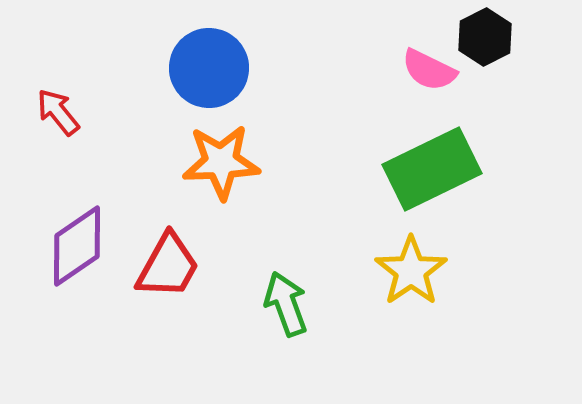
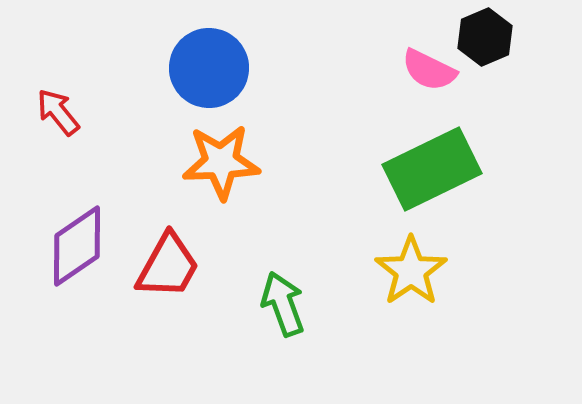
black hexagon: rotated 4 degrees clockwise
green arrow: moved 3 px left
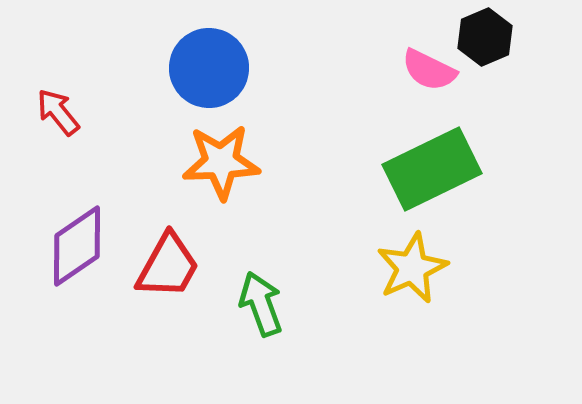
yellow star: moved 1 px right, 3 px up; rotated 10 degrees clockwise
green arrow: moved 22 px left
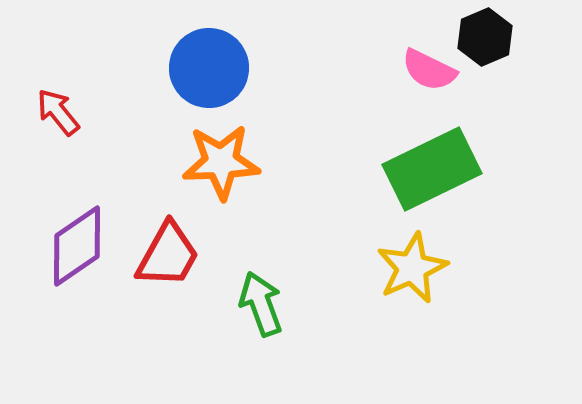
red trapezoid: moved 11 px up
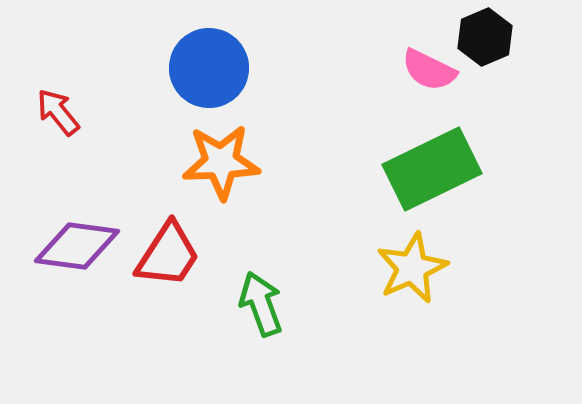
purple diamond: rotated 42 degrees clockwise
red trapezoid: rotated 4 degrees clockwise
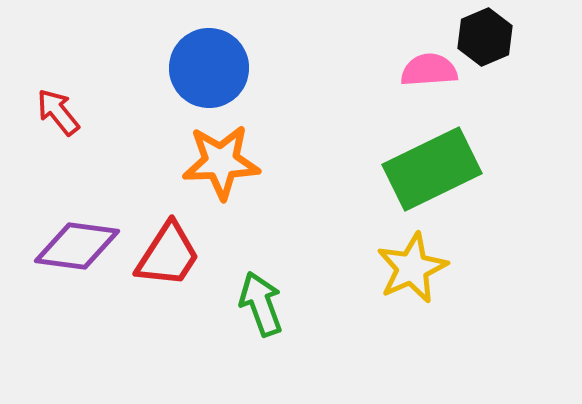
pink semicircle: rotated 150 degrees clockwise
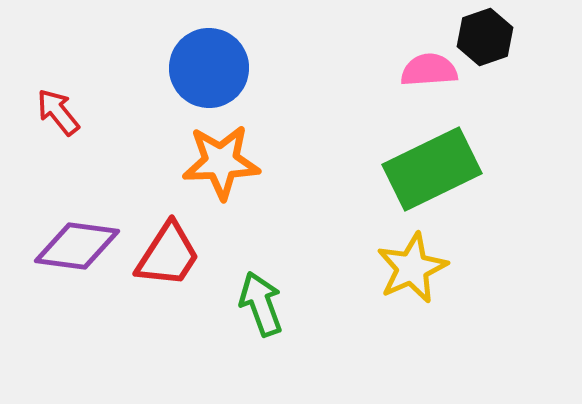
black hexagon: rotated 4 degrees clockwise
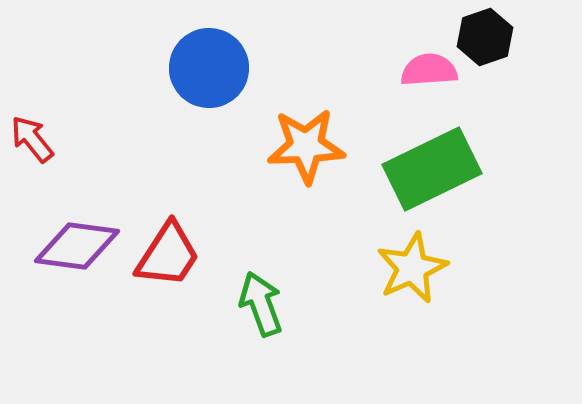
red arrow: moved 26 px left, 27 px down
orange star: moved 85 px right, 16 px up
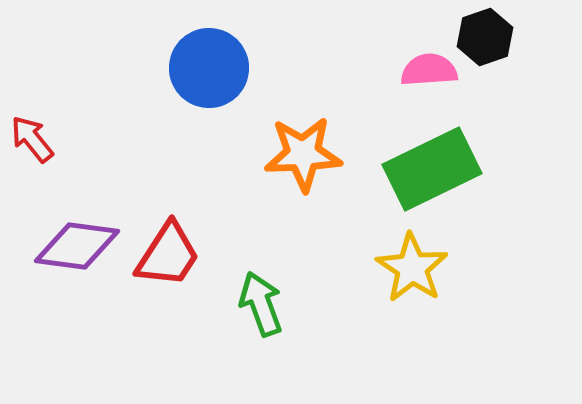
orange star: moved 3 px left, 8 px down
yellow star: rotated 14 degrees counterclockwise
